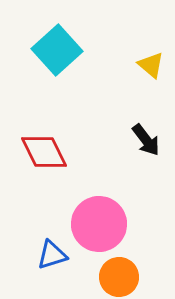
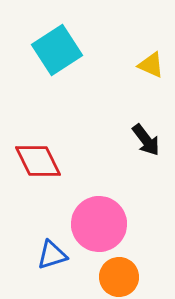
cyan square: rotated 9 degrees clockwise
yellow triangle: rotated 16 degrees counterclockwise
red diamond: moved 6 px left, 9 px down
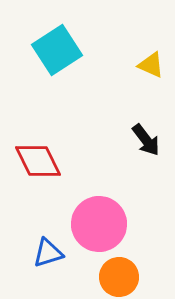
blue triangle: moved 4 px left, 2 px up
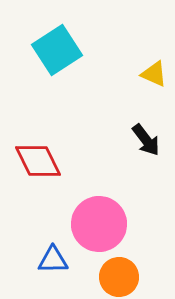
yellow triangle: moved 3 px right, 9 px down
blue triangle: moved 5 px right, 7 px down; rotated 16 degrees clockwise
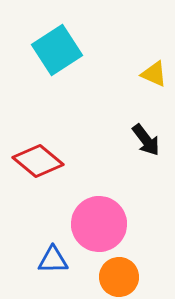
red diamond: rotated 24 degrees counterclockwise
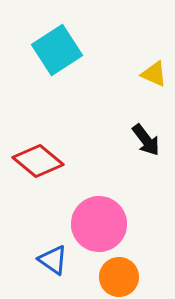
blue triangle: rotated 36 degrees clockwise
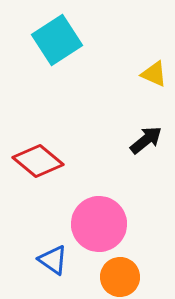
cyan square: moved 10 px up
black arrow: rotated 92 degrees counterclockwise
orange circle: moved 1 px right
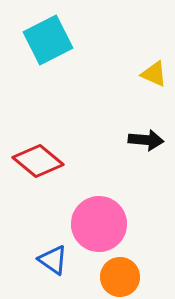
cyan square: moved 9 px left; rotated 6 degrees clockwise
black arrow: rotated 44 degrees clockwise
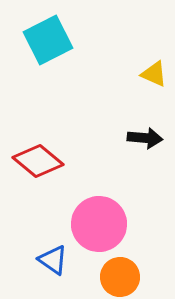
black arrow: moved 1 px left, 2 px up
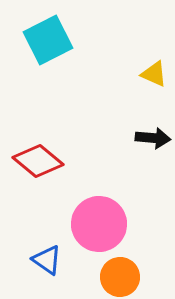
black arrow: moved 8 px right
blue triangle: moved 6 px left
